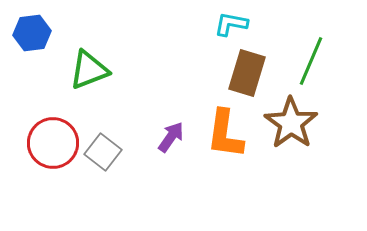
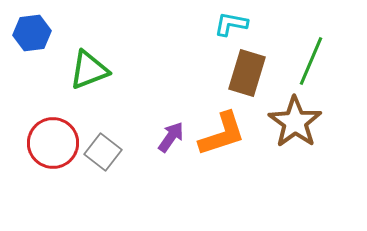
brown star: moved 4 px right, 1 px up
orange L-shape: moved 3 px left; rotated 116 degrees counterclockwise
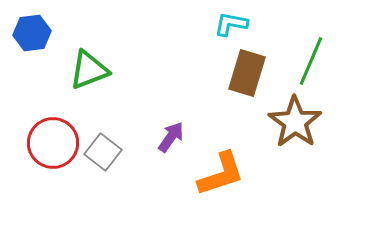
orange L-shape: moved 1 px left, 40 px down
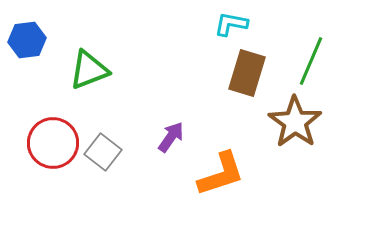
blue hexagon: moved 5 px left, 7 px down
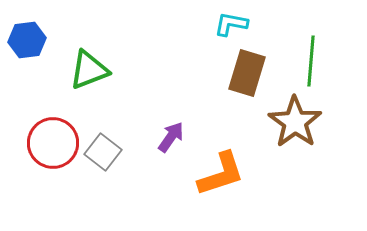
green line: rotated 18 degrees counterclockwise
